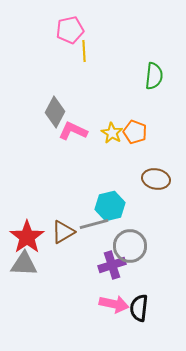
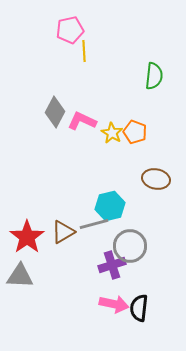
pink L-shape: moved 9 px right, 10 px up
gray triangle: moved 4 px left, 12 px down
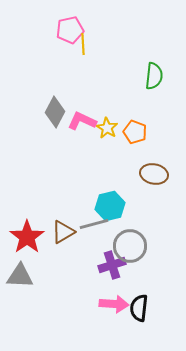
yellow line: moved 1 px left, 7 px up
yellow star: moved 5 px left, 5 px up
brown ellipse: moved 2 px left, 5 px up
pink arrow: rotated 8 degrees counterclockwise
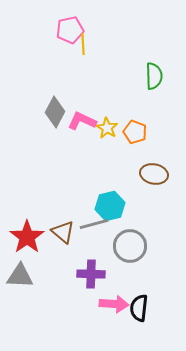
green semicircle: rotated 8 degrees counterclockwise
brown triangle: rotated 50 degrees counterclockwise
purple cross: moved 21 px left, 9 px down; rotated 20 degrees clockwise
